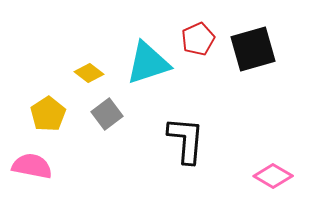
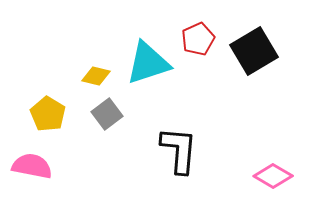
black square: moved 1 px right, 2 px down; rotated 15 degrees counterclockwise
yellow diamond: moved 7 px right, 3 px down; rotated 24 degrees counterclockwise
yellow pentagon: rotated 8 degrees counterclockwise
black L-shape: moved 7 px left, 10 px down
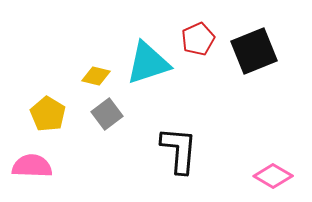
black square: rotated 9 degrees clockwise
pink semicircle: rotated 9 degrees counterclockwise
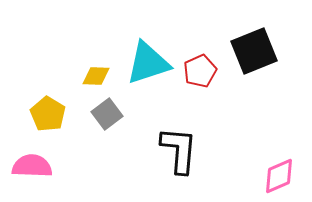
red pentagon: moved 2 px right, 32 px down
yellow diamond: rotated 12 degrees counterclockwise
pink diamond: moved 6 px right; rotated 54 degrees counterclockwise
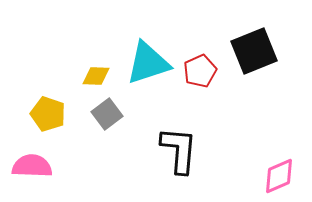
yellow pentagon: rotated 12 degrees counterclockwise
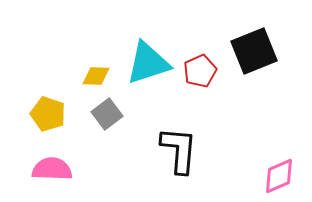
pink semicircle: moved 20 px right, 3 px down
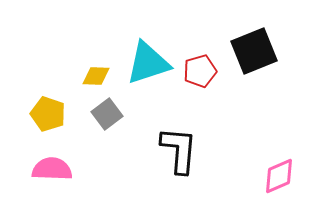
red pentagon: rotated 8 degrees clockwise
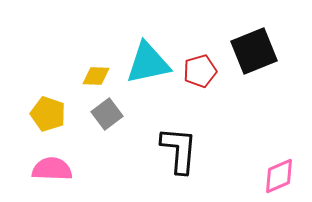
cyan triangle: rotated 6 degrees clockwise
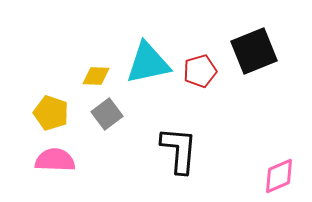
yellow pentagon: moved 3 px right, 1 px up
pink semicircle: moved 3 px right, 9 px up
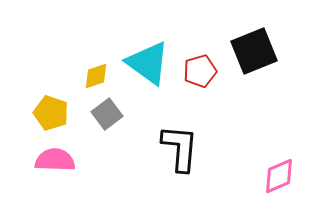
cyan triangle: rotated 48 degrees clockwise
yellow diamond: rotated 20 degrees counterclockwise
black L-shape: moved 1 px right, 2 px up
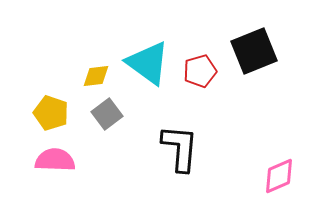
yellow diamond: rotated 12 degrees clockwise
